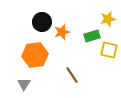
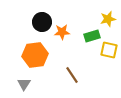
orange star: rotated 14 degrees clockwise
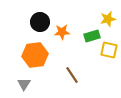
black circle: moved 2 px left
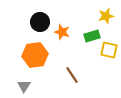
yellow star: moved 2 px left, 3 px up
orange star: rotated 21 degrees clockwise
gray triangle: moved 2 px down
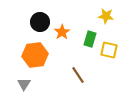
yellow star: rotated 21 degrees clockwise
orange star: rotated 21 degrees clockwise
green rectangle: moved 2 px left, 3 px down; rotated 56 degrees counterclockwise
brown line: moved 6 px right
gray triangle: moved 2 px up
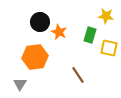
orange star: moved 3 px left; rotated 14 degrees counterclockwise
green rectangle: moved 4 px up
yellow square: moved 2 px up
orange hexagon: moved 2 px down
gray triangle: moved 4 px left
